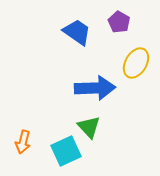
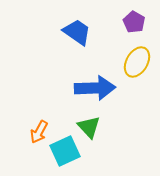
purple pentagon: moved 15 px right
yellow ellipse: moved 1 px right, 1 px up
orange arrow: moved 16 px right, 10 px up; rotated 15 degrees clockwise
cyan square: moved 1 px left
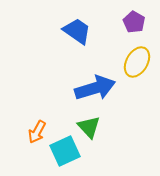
blue trapezoid: moved 1 px up
blue arrow: rotated 15 degrees counterclockwise
orange arrow: moved 2 px left
